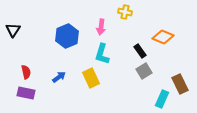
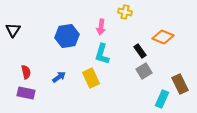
blue hexagon: rotated 15 degrees clockwise
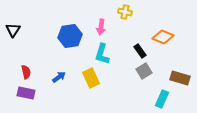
blue hexagon: moved 3 px right
brown rectangle: moved 6 px up; rotated 48 degrees counterclockwise
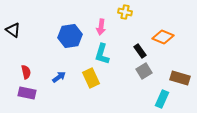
black triangle: rotated 28 degrees counterclockwise
purple rectangle: moved 1 px right
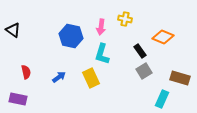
yellow cross: moved 7 px down
blue hexagon: moved 1 px right; rotated 20 degrees clockwise
purple rectangle: moved 9 px left, 6 px down
